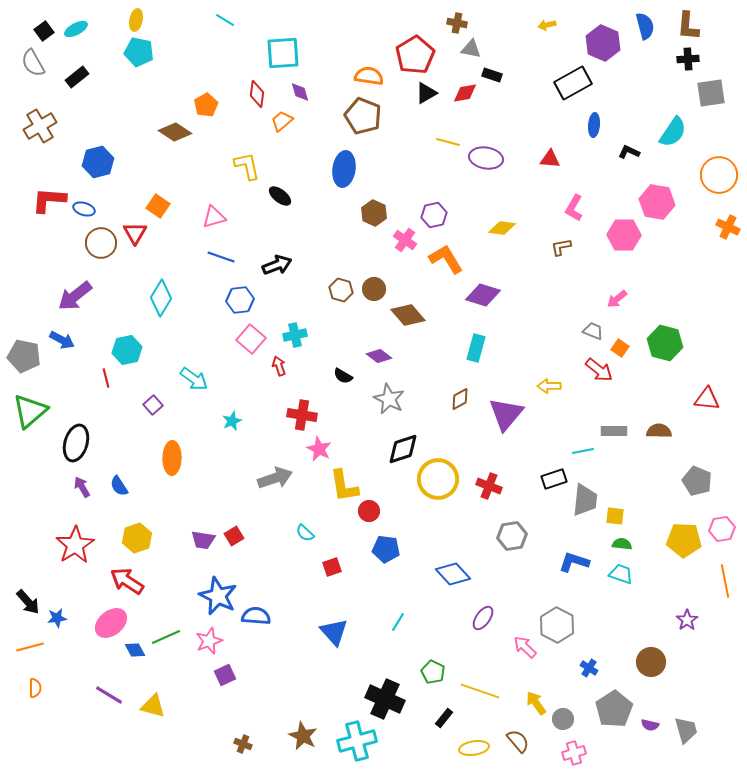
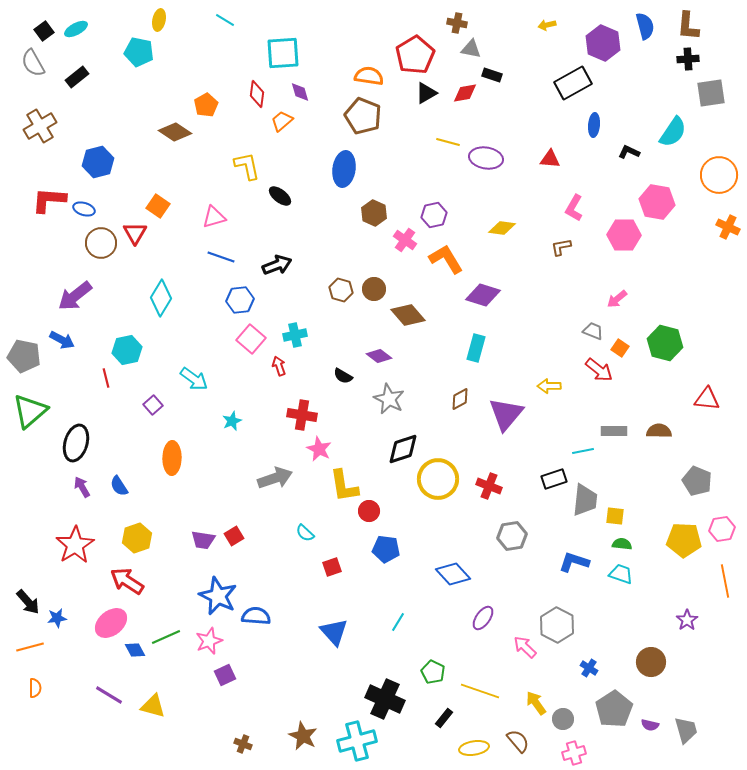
yellow ellipse at (136, 20): moved 23 px right
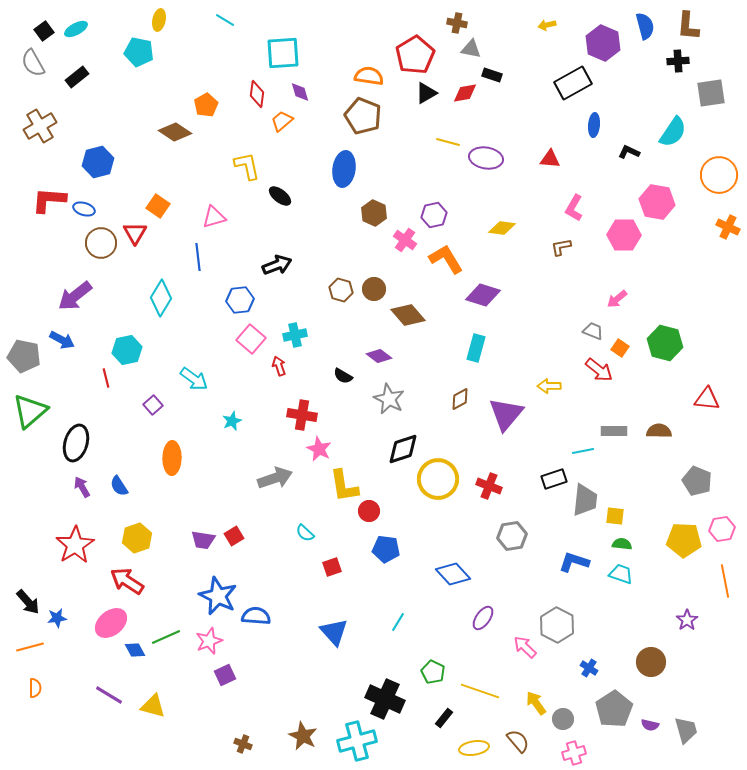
black cross at (688, 59): moved 10 px left, 2 px down
blue line at (221, 257): moved 23 px left; rotated 64 degrees clockwise
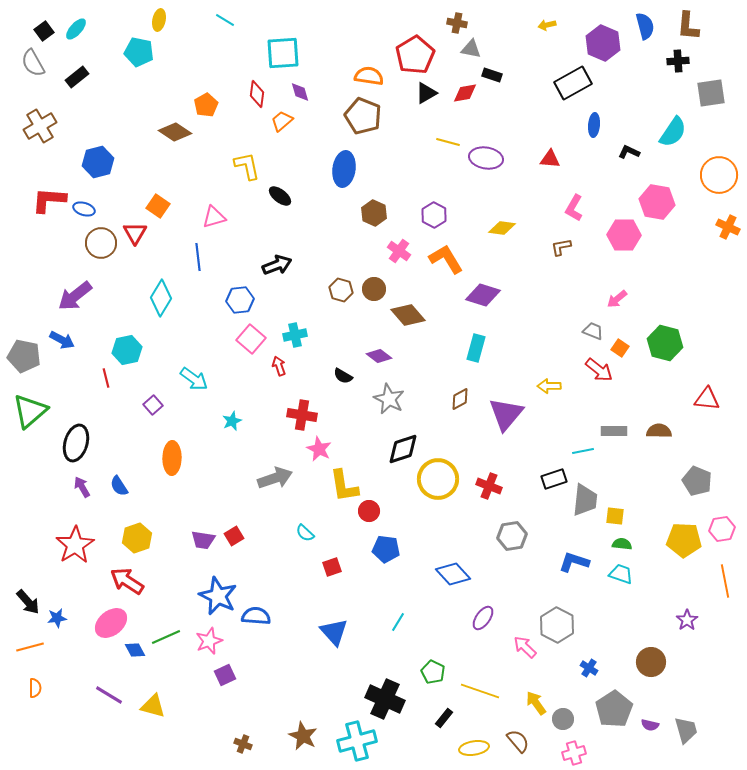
cyan ellipse at (76, 29): rotated 20 degrees counterclockwise
purple hexagon at (434, 215): rotated 20 degrees counterclockwise
pink cross at (405, 240): moved 6 px left, 11 px down
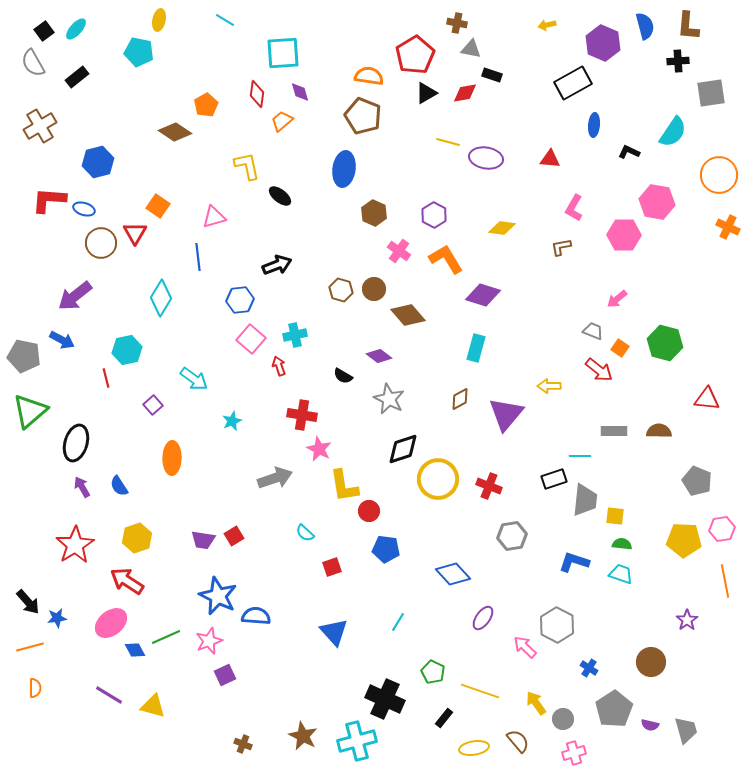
cyan line at (583, 451): moved 3 px left, 5 px down; rotated 10 degrees clockwise
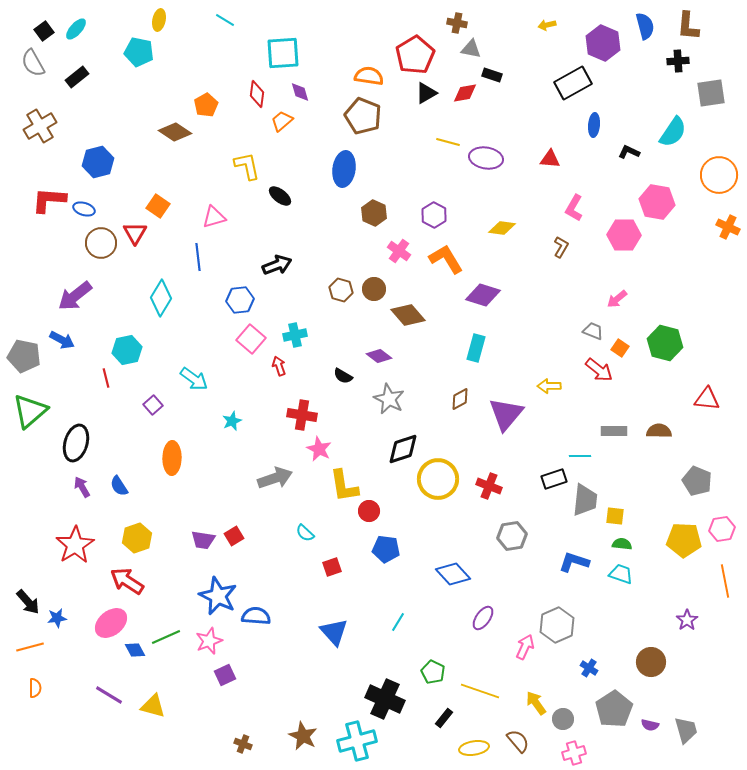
brown L-shape at (561, 247): rotated 130 degrees clockwise
gray hexagon at (557, 625): rotated 8 degrees clockwise
pink arrow at (525, 647): rotated 70 degrees clockwise
